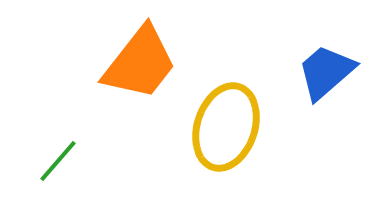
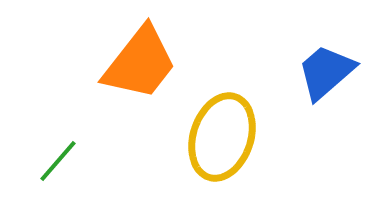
yellow ellipse: moved 4 px left, 10 px down
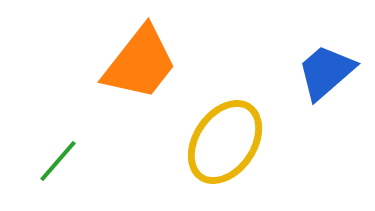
yellow ellipse: moved 3 px right, 5 px down; rotated 16 degrees clockwise
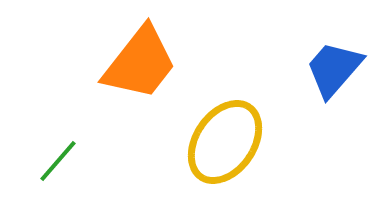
blue trapezoid: moved 8 px right, 3 px up; rotated 8 degrees counterclockwise
